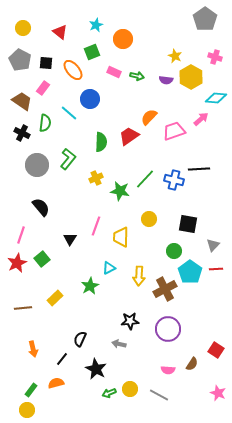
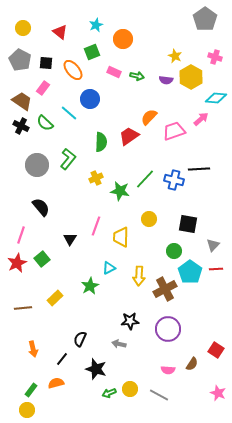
green semicircle at (45, 123): rotated 126 degrees clockwise
black cross at (22, 133): moved 1 px left, 7 px up
black star at (96, 369): rotated 10 degrees counterclockwise
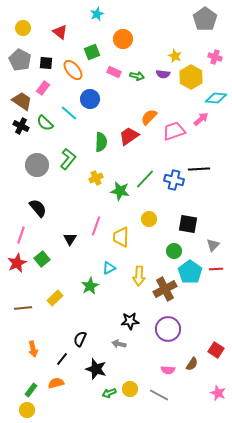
cyan star at (96, 25): moved 1 px right, 11 px up
purple semicircle at (166, 80): moved 3 px left, 6 px up
black semicircle at (41, 207): moved 3 px left, 1 px down
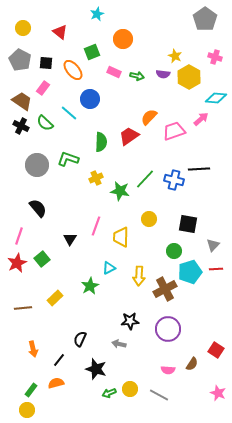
yellow hexagon at (191, 77): moved 2 px left
green L-shape at (68, 159): rotated 110 degrees counterclockwise
pink line at (21, 235): moved 2 px left, 1 px down
cyan pentagon at (190, 272): rotated 20 degrees clockwise
black line at (62, 359): moved 3 px left, 1 px down
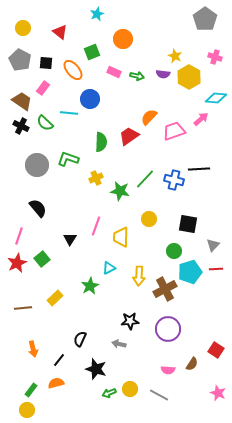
cyan line at (69, 113): rotated 36 degrees counterclockwise
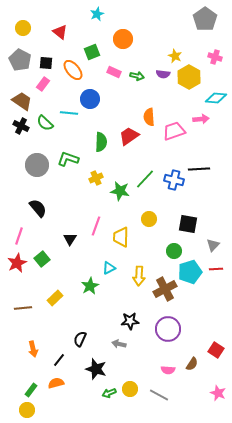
pink rectangle at (43, 88): moved 4 px up
orange semicircle at (149, 117): rotated 48 degrees counterclockwise
pink arrow at (201, 119): rotated 35 degrees clockwise
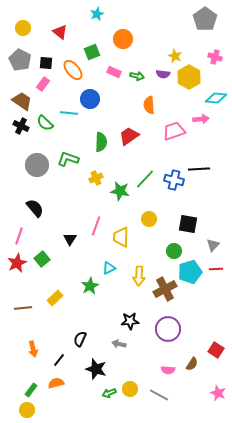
orange semicircle at (149, 117): moved 12 px up
black semicircle at (38, 208): moved 3 px left
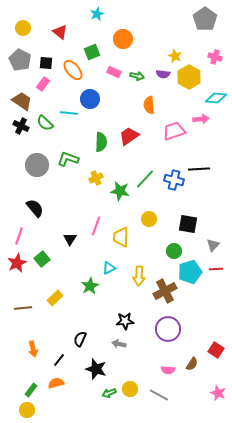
brown cross at (165, 289): moved 2 px down
black star at (130, 321): moved 5 px left
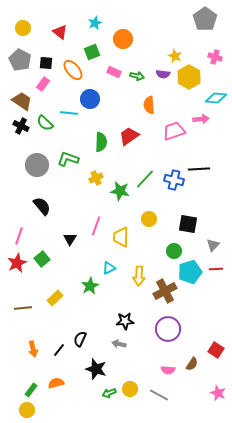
cyan star at (97, 14): moved 2 px left, 9 px down
black semicircle at (35, 208): moved 7 px right, 2 px up
black line at (59, 360): moved 10 px up
